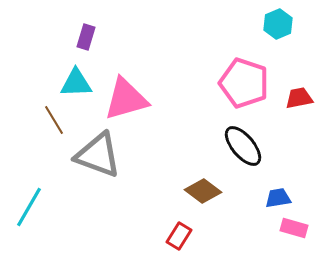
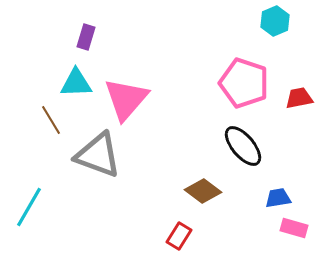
cyan hexagon: moved 3 px left, 3 px up
pink triangle: rotated 33 degrees counterclockwise
brown line: moved 3 px left
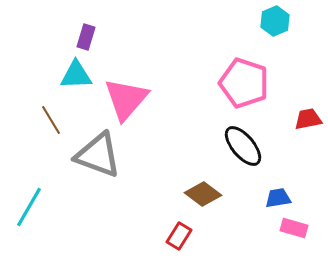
cyan triangle: moved 8 px up
red trapezoid: moved 9 px right, 21 px down
brown diamond: moved 3 px down
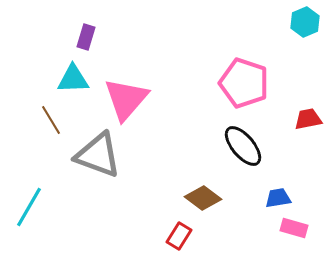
cyan hexagon: moved 30 px right, 1 px down
cyan triangle: moved 3 px left, 4 px down
brown diamond: moved 4 px down
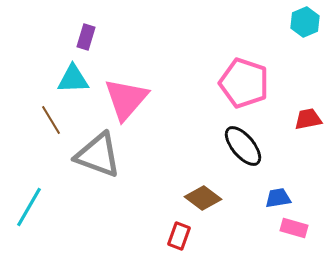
red rectangle: rotated 12 degrees counterclockwise
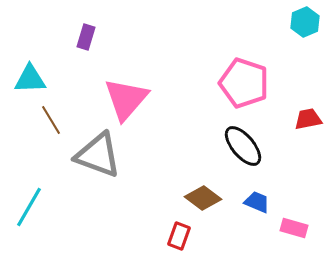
cyan triangle: moved 43 px left
blue trapezoid: moved 21 px left, 4 px down; rotated 32 degrees clockwise
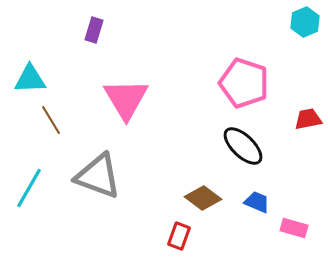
purple rectangle: moved 8 px right, 7 px up
pink triangle: rotated 12 degrees counterclockwise
black ellipse: rotated 6 degrees counterclockwise
gray triangle: moved 21 px down
cyan line: moved 19 px up
